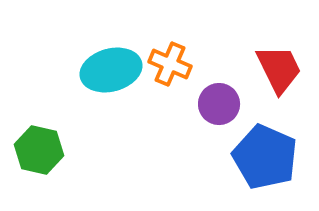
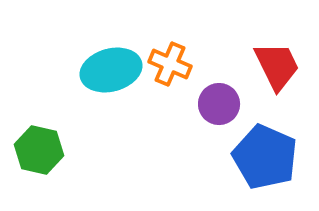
red trapezoid: moved 2 px left, 3 px up
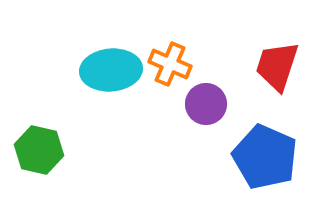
red trapezoid: rotated 136 degrees counterclockwise
cyan ellipse: rotated 10 degrees clockwise
purple circle: moved 13 px left
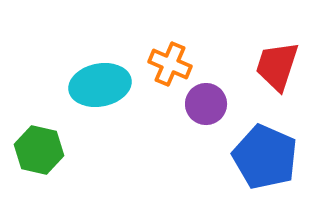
cyan ellipse: moved 11 px left, 15 px down; rotated 6 degrees counterclockwise
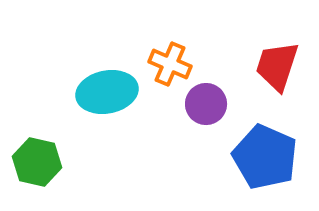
cyan ellipse: moved 7 px right, 7 px down
green hexagon: moved 2 px left, 12 px down
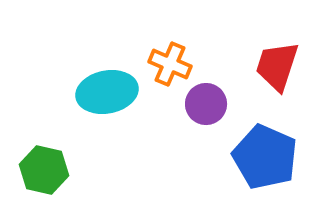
green hexagon: moved 7 px right, 8 px down
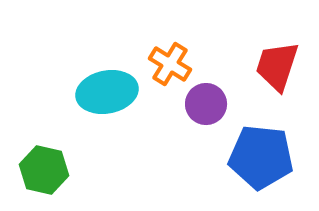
orange cross: rotated 9 degrees clockwise
blue pentagon: moved 4 px left; rotated 18 degrees counterclockwise
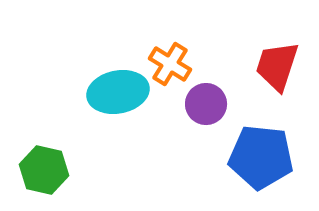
cyan ellipse: moved 11 px right
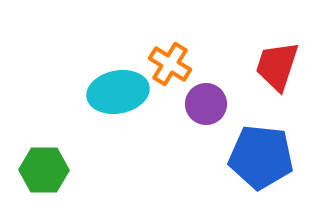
green hexagon: rotated 12 degrees counterclockwise
